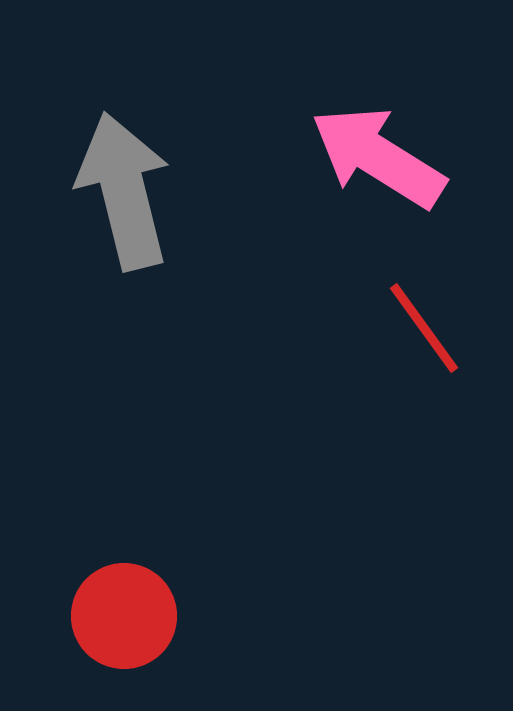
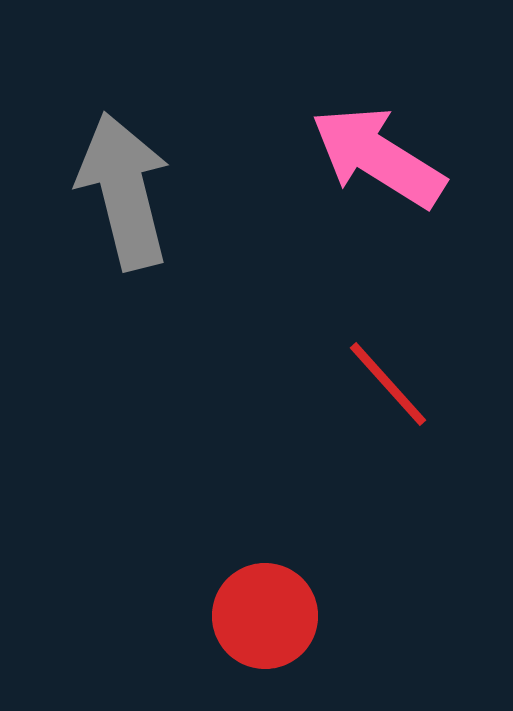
red line: moved 36 px left, 56 px down; rotated 6 degrees counterclockwise
red circle: moved 141 px right
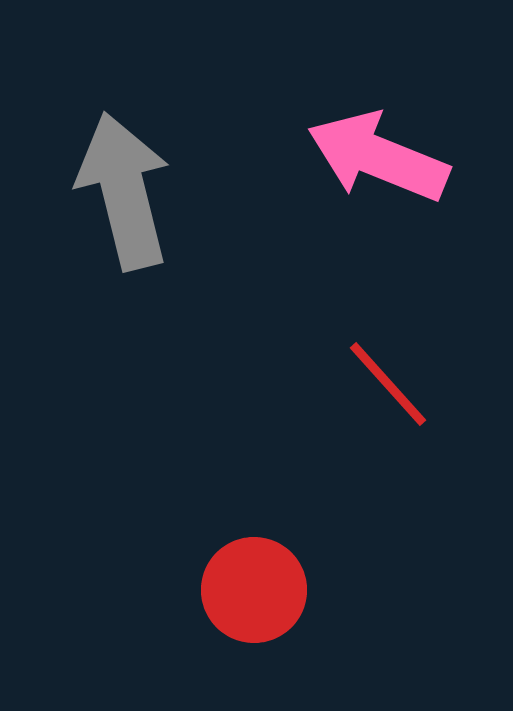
pink arrow: rotated 10 degrees counterclockwise
red circle: moved 11 px left, 26 px up
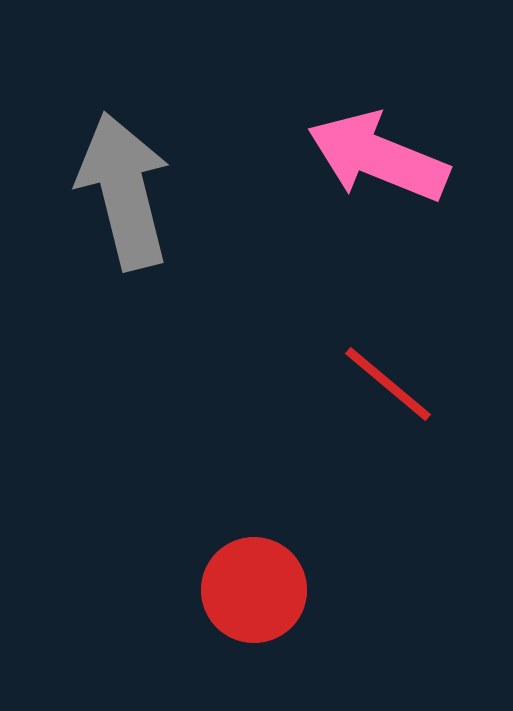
red line: rotated 8 degrees counterclockwise
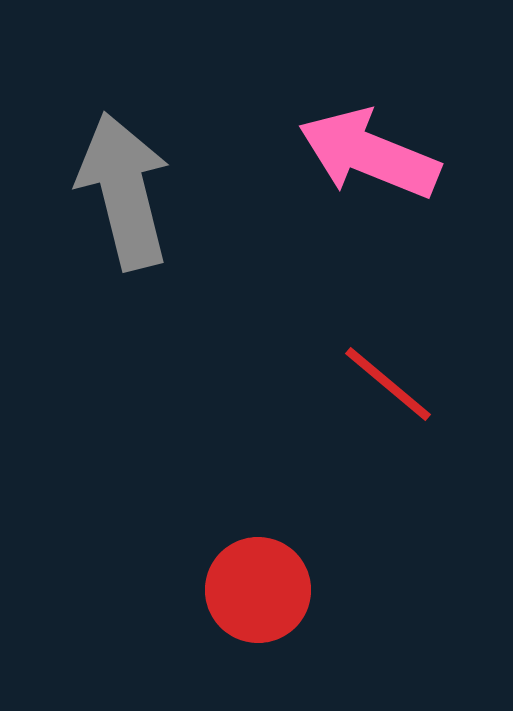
pink arrow: moved 9 px left, 3 px up
red circle: moved 4 px right
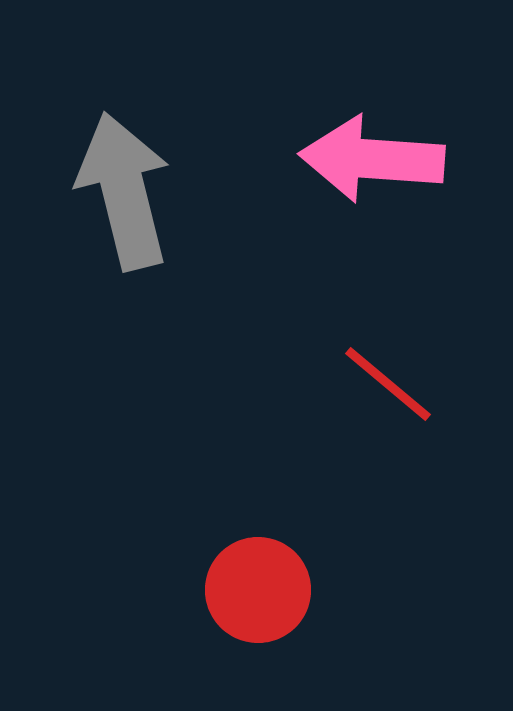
pink arrow: moved 3 px right, 5 px down; rotated 18 degrees counterclockwise
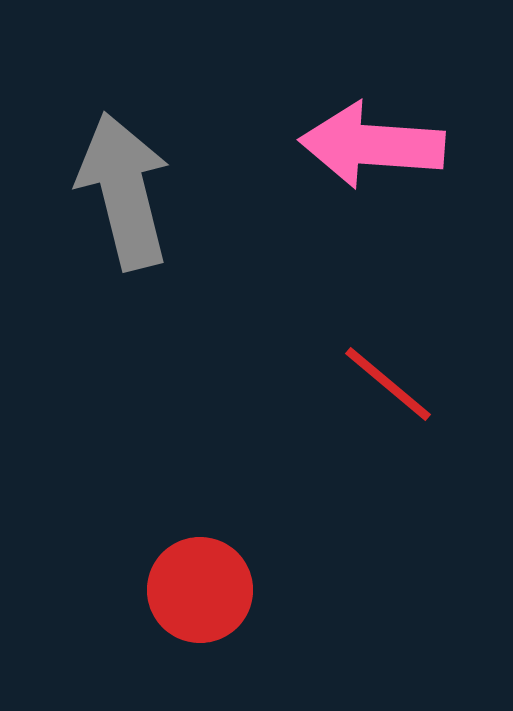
pink arrow: moved 14 px up
red circle: moved 58 px left
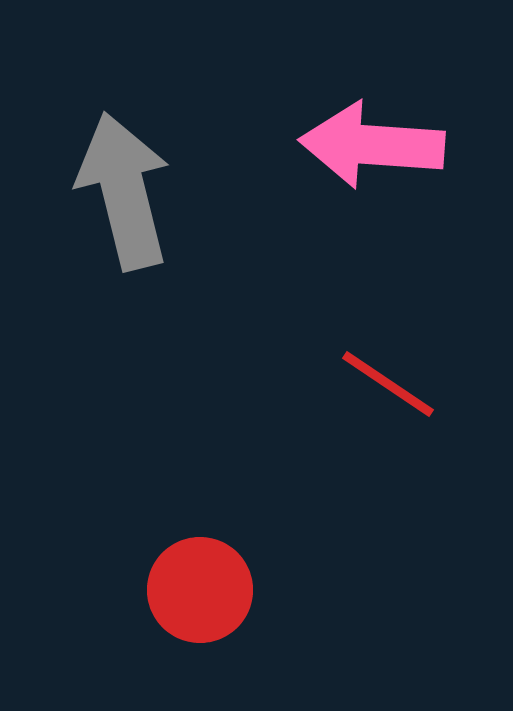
red line: rotated 6 degrees counterclockwise
